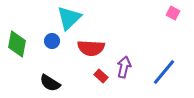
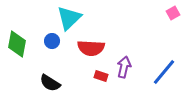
pink square: rotated 32 degrees clockwise
red rectangle: rotated 24 degrees counterclockwise
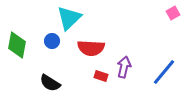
green diamond: moved 1 px down
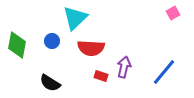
cyan triangle: moved 6 px right
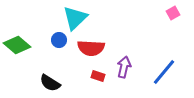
blue circle: moved 7 px right, 1 px up
green diamond: rotated 60 degrees counterclockwise
red rectangle: moved 3 px left
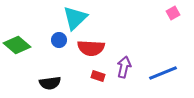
blue line: moved 1 px left, 1 px down; rotated 28 degrees clockwise
black semicircle: rotated 40 degrees counterclockwise
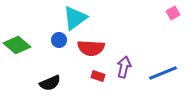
cyan triangle: rotated 8 degrees clockwise
black semicircle: rotated 15 degrees counterclockwise
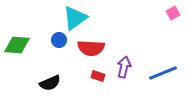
green diamond: rotated 36 degrees counterclockwise
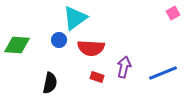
red rectangle: moved 1 px left, 1 px down
black semicircle: rotated 55 degrees counterclockwise
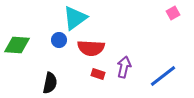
blue line: moved 3 px down; rotated 16 degrees counterclockwise
red rectangle: moved 1 px right, 3 px up
